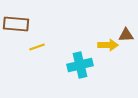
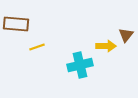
brown triangle: rotated 49 degrees counterclockwise
yellow arrow: moved 2 px left, 1 px down
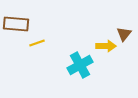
brown triangle: moved 2 px left, 1 px up
yellow line: moved 4 px up
cyan cross: rotated 15 degrees counterclockwise
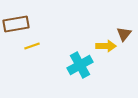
brown rectangle: rotated 15 degrees counterclockwise
yellow line: moved 5 px left, 3 px down
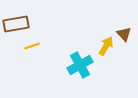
brown triangle: rotated 21 degrees counterclockwise
yellow arrow: rotated 60 degrees counterclockwise
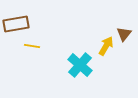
brown triangle: rotated 21 degrees clockwise
yellow line: rotated 28 degrees clockwise
cyan cross: rotated 20 degrees counterclockwise
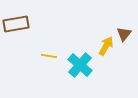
yellow line: moved 17 px right, 10 px down
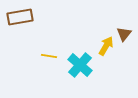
brown rectangle: moved 4 px right, 7 px up
